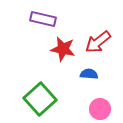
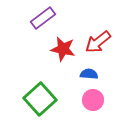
purple rectangle: moved 1 px up; rotated 50 degrees counterclockwise
pink circle: moved 7 px left, 9 px up
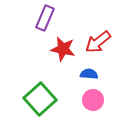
purple rectangle: moved 2 px right; rotated 30 degrees counterclockwise
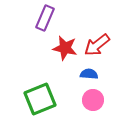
red arrow: moved 1 px left, 3 px down
red star: moved 2 px right, 1 px up
green square: rotated 20 degrees clockwise
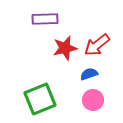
purple rectangle: moved 1 px down; rotated 65 degrees clockwise
red star: rotated 25 degrees counterclockwise
blue semicircle: rotated 24 degrees counterclockwise
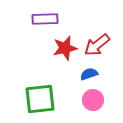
green square: rotated 16 degrees clockwise
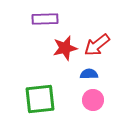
blue semicircle: rotated 18 degrees clockwise
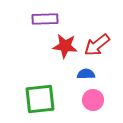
red star: moved 2 px up; rotated 20 degrees clockwise
blue semicircle: moved 3 px left
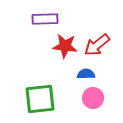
pink circle: moved 2 px up
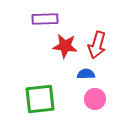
red arrow: rotated 36 degrees counterclockwise
pink circle: moved 2 px right, 1 px down
